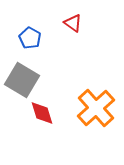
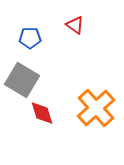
red triangle: moved 2 px right, 2 px down
blue pentagon: rotated 30 degrees counterclockwise
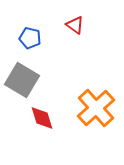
blue pentagon: rotated 15 degrees clockwise
red diamond: moved 5 px down
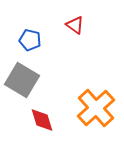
blue pentagon: moved 2 px down
red diamond: moved 2 px down
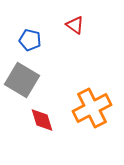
orange cross: moved 4 px left; rotated 15 degrees clockwise
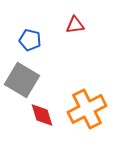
red triangle: rotated 42 degrees counterclockwise
orange cross: moved 5 px left, 1 px down
red diamond: moved 5 px up
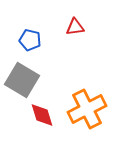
red triangle: moved 2 px down
